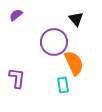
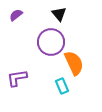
black triangle: moved 17 px left, 5 px up
purple circle: moved 3 px left
purple L-shape: rotated 105 degrees counterclockwise
cyan rectangle: moved 1 px left, 1 px down; rotated 14 degrees counterclockwise
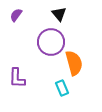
purple semicircle: rotated 16 degrees counterclockwise
orange semicircle: rotated 10 degrees clockwise
purple L-shape: rotated 80 degrees counterclockwise
cyan rectangle: moved 2 px down
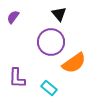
purple semicircle: moved 3 px left, 2 px down
orange semicircle: rotated 70 degrees clockwise
cyan rectangle: moved 13 px left; rotated 28 degrees counterclockwise
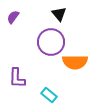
orange semicircle: moved 1 px right, 1 px up; rotated 35 degrees clockwise
cyan rectangle: moved 7 px down
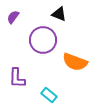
black triangle: rotated 28 degrees counterclockwise
purple circle: moved 8 px left, 2 px up
orange semicircle: rotated 20 degrees clockwise
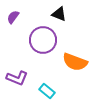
purple L-shape: rotated 70 degrees counterclockwise
cyan rectangle: moved 2 px left, 4 px up
